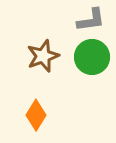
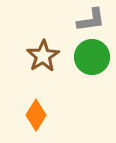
brown star: rotated 12 degrees counterclockwise
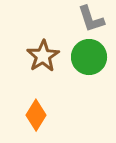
gray L-shape: moved 1 px up; rotated 80 degrees clockwise
green circle: moved 3 px left
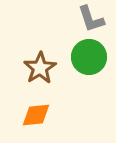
brown star: moved 3 px left, 12 px down
orange diamond: rotated 52 degrees clockwise
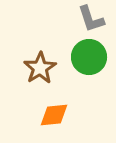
orange diamond: moved 18 px right
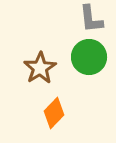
gray L-shape: rotated 12 degrees clockwise
orange diamond: moved 2 px up; rotated 40 degrees counterclockwise
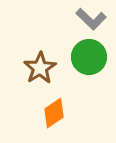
gray L-shape: rotated 40 degrees counterclockwise
orange diamond: rotated 12 degrees clockwise
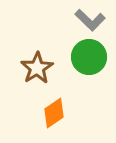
gray L-shape: moved 1 px left, 1 px down
brown star: moved 3 px left
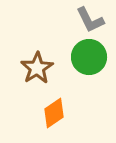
gray L-shape: rotated 20 degrees clockwise
